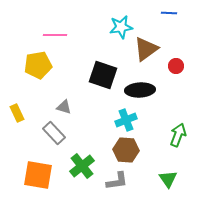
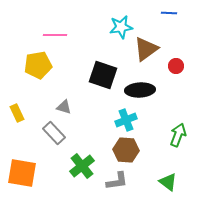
orange square: moved 16 px left, 2 px up
green triangle: moved 3 px down; rotated 18 degrees counterclockwise
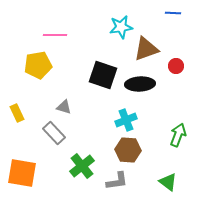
blue line: moved 4 px right
brown triangle: rotated 16 degrees clockwise
black ellipse: moved 6 px up
brown hexagon: moved 2 px right
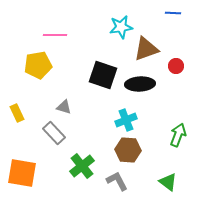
gray L-shape: rotated 110 degrees counterclockwise
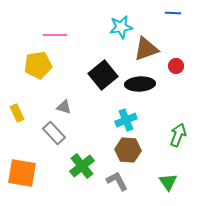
black square: rotated 32 degrees clockwise
green triangle: rotated 18 degrees clockwise
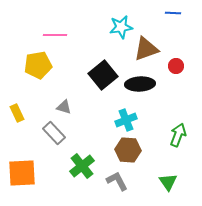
orange square: rotated 12 degrees counterclockwise
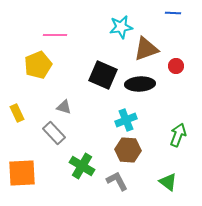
yellow pentagon: rotated 12 degrees counterclockwise
black square: rotated 28 degrees counterclockwise
green cross: rotated 20 degrees counterclockwise
green triangle: rotated 18 degrees counterclockwise
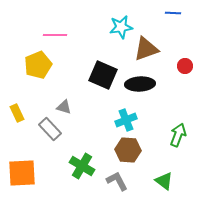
red circle: moved 9 px right
gray rectangle: moved 4 px left, 4 px up
green triangle: moved 4 px left, 1 px up
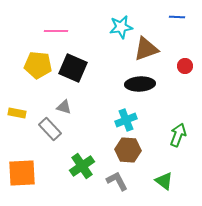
blue line: moved 4 px right, 4 px down
pink line: moved 1 px right, 4 px up
yellow pentagon: rotated 28 degrees clockwise
black square: moved 30 px left, 7 px up
yellow rectangle: rotated 54 degrees counterclockwise
green cross: rotated 25 degrees clockwise
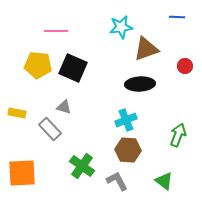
green cross: rotated 20 degrees counterclockwise
